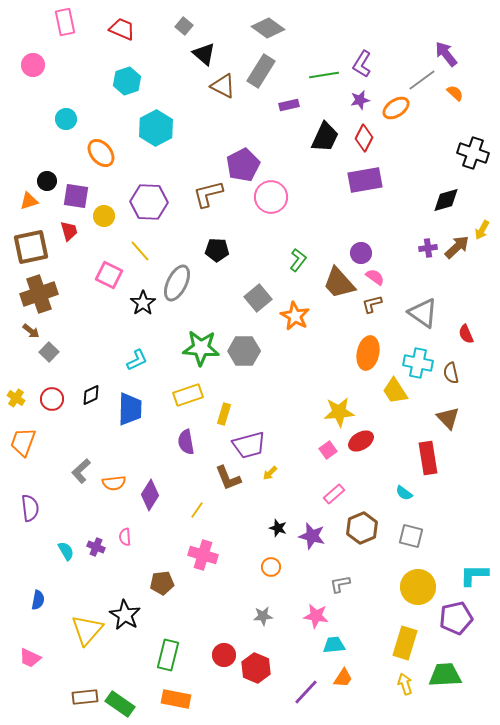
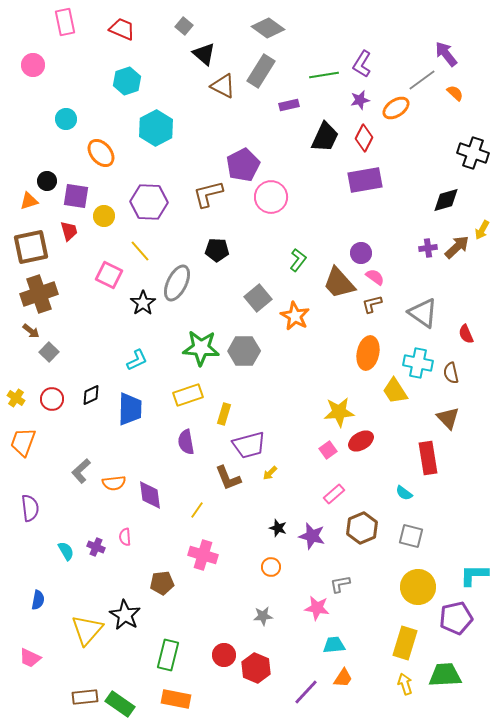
purple diamond at (150, 495): rotated 40 degrees counterclockwise
pink star at (316, 616): moved 1 px right, 8 px up
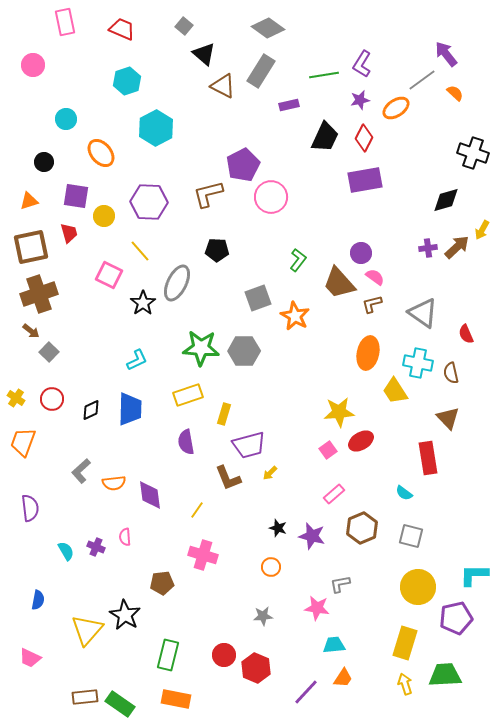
black circle at (47, 181): moved 3 px left, 19 px up
red trapezoid at (69, 231): moved 2 px down
gray square at (258, 298): rotated 20 degrees clockwise
black diamond at (91, 395): moved 15 px down
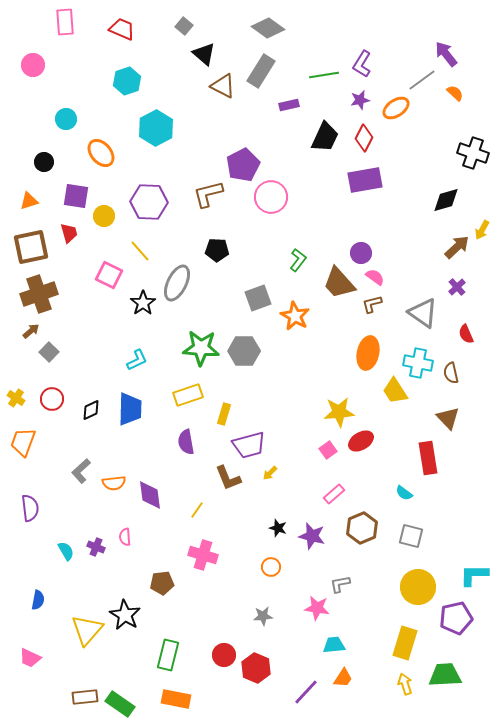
pink rectangle at (65, 22): rotated 8 degrees clockwise
purple cross at (428, 248): moved 29 px right, 39 px down; rotated 36 degrees counterclockwise
brown arrow at (31, 331): rotated 78 degrees counterclockwise
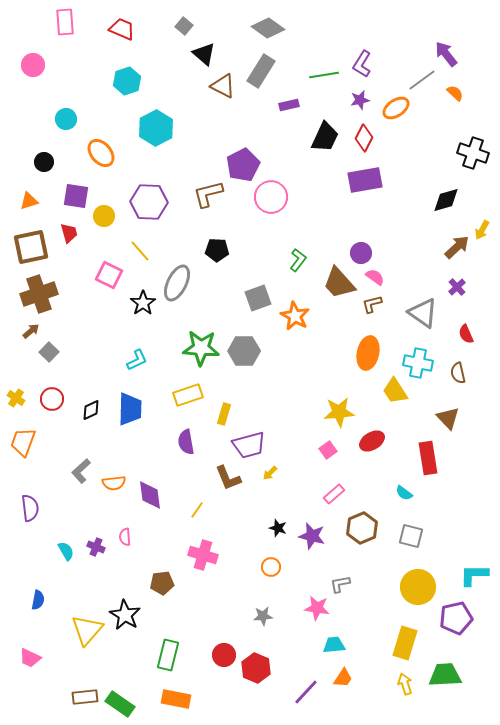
brown semicircle at (451, 373): moved 7 px right
red ellipse at (361, 441): moved 11 px right
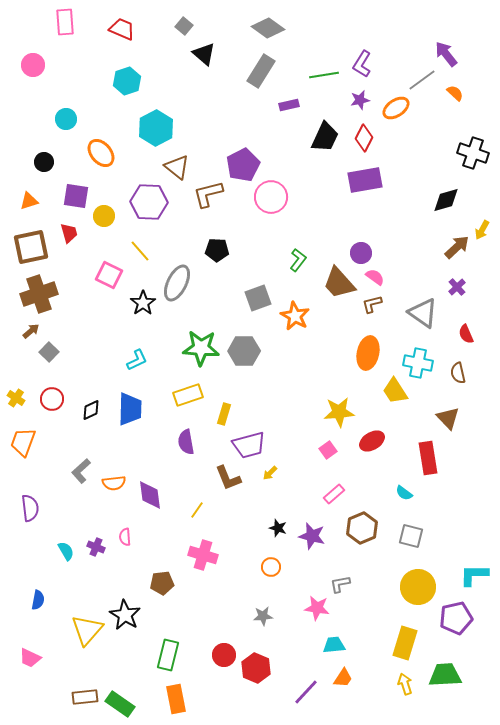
brown triangle at (223, 86): moved 46 px left, 81 px down; rotated 12 degrees clockwise
orange rectangle at (176, 699): rotated 68 degrees clockwise
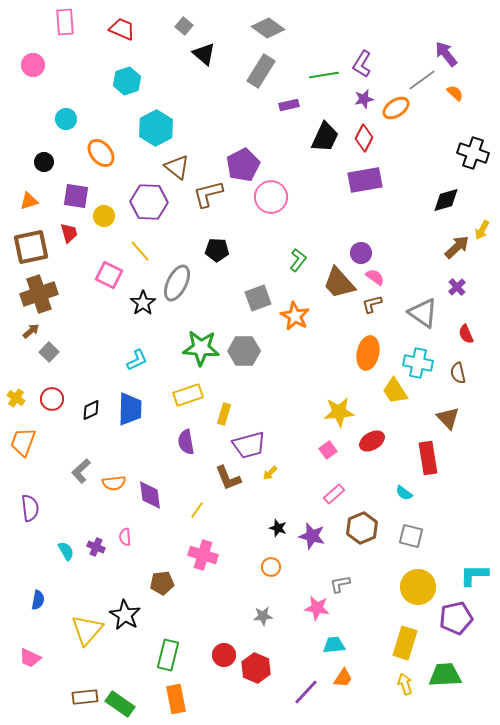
purple star at (360, 100): moved 4 px right, 1 px up
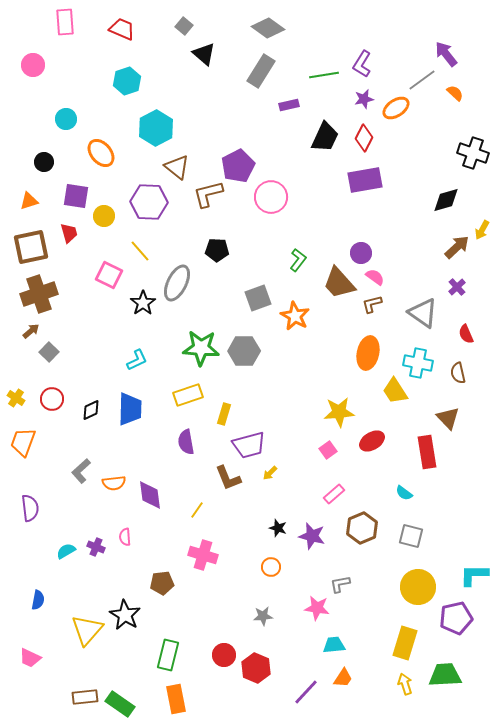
purple pentagon at (243, 165): moved 5 px left, 1 px down
red rectangle at (428, 458): moved 1 px left, 6 px up
cyan semicircle at (66, 551): rotated 90 degrees counterclockwise
